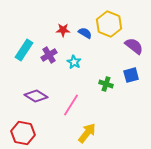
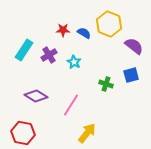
blue semicircle: moved 1 px left
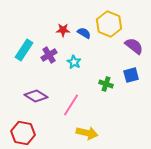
yellow arrow: rotated 65 degrees clockwise
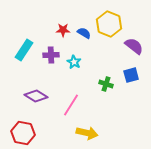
purple cross: moved 2 px right; rotated 28 degrees clockwise
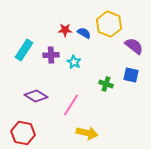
red star: moved 2 px right
blue square: rotated 28 degrees clockwise
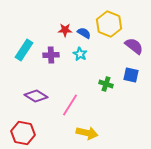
cyan star: moved 6 px right, 8 px up
pink line: moved 1 px left
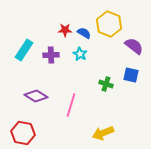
pink line: moved 1 px right; rotated 15 degrees counterclockwise
yellow arrow: moved 16 px right; rotated 145 degrees clockwise
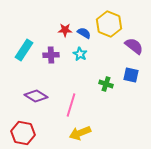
yellow arrow: moved 23 px left
